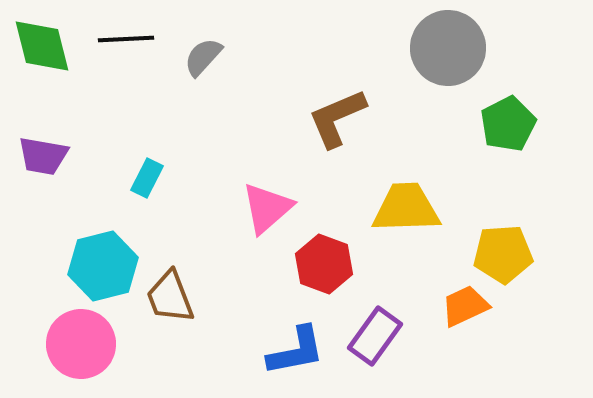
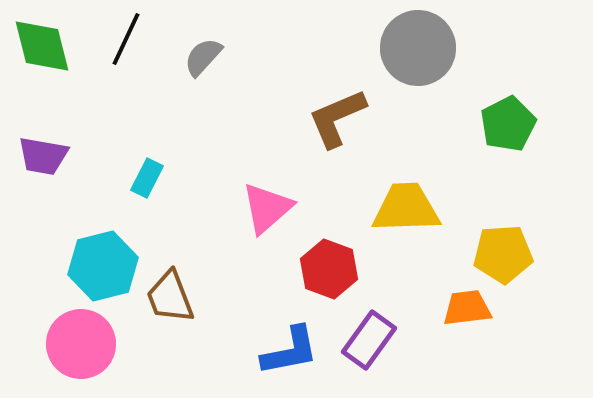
black line: rotated 62 degrees counterclockwise
gray circle: moved 30 px left
red hexagon: moved 5 px right, 5 px down
orange trapezoid: moved 2 px right, 2 px down; rotated 18 degrees clockwise
purple rectangle: moved 6 px left, 4 px down
blue L-shape: moved 6 px left
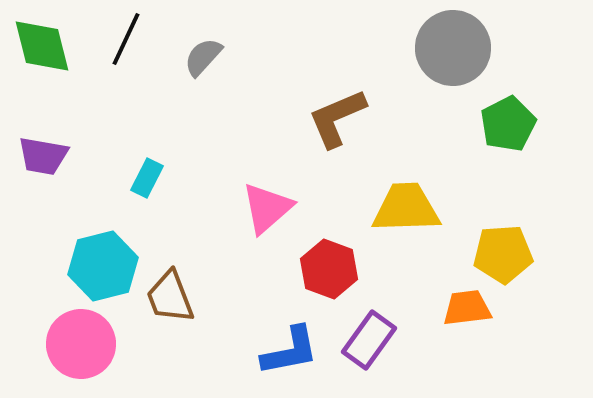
gray circle: moved 35 px right
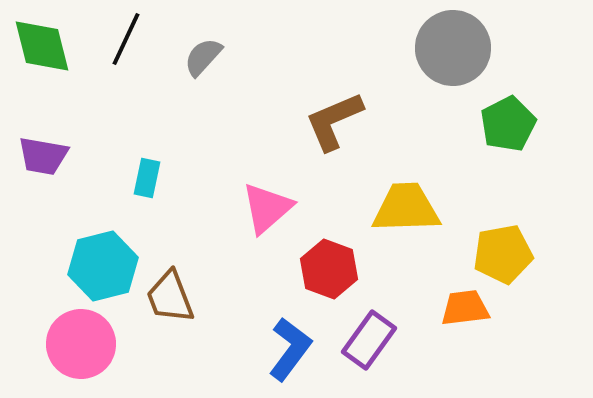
brown L-shape: moved 3 px left, 3 px down
cyan rectangle: rotated 15 degrees counterclockwise
yellow pentagon: rotated 6 degrees counterclockwise
orange trapezoid: moved 2 px left
blue L-shape: moved 2 px up; rotated 42 degrees counterclockwise
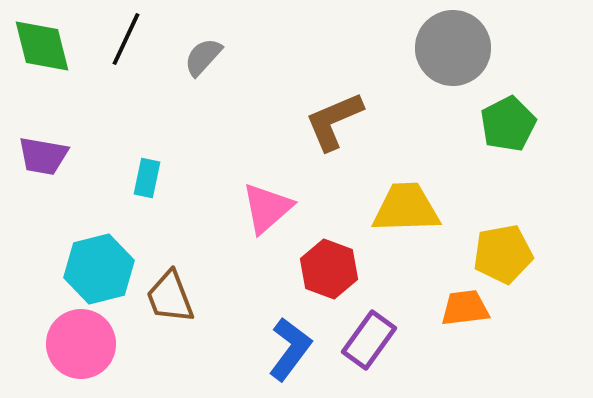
cyan hexagon: moved 4 px left, 3 px down
